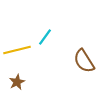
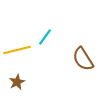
brown semicircle: moved 1 px left, 2 px up
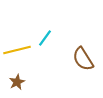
cyan line: moved 1 px down
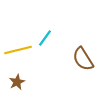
yellow line: moved 1 px right
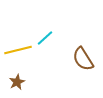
cyan line: rotated 12 degrees clockwise
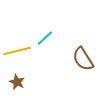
yellow line: moved 1 px left, 1 px down
brown star: rotated 21 degrees counterclockwise
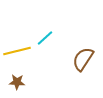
brown semicircle: rotated 65 degrees clockwise
brown star: rotated 21 degrees counterclockwise
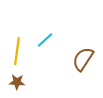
cyan line: moved 2 px down
yellow line: rotated 68 degrees counterclockwise
